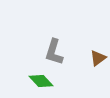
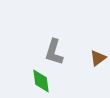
green diamond: rotated 35 degrees clockwise
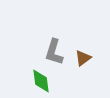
brown triangle: moved 15 px left
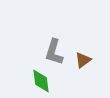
brown triangle: moved 2 px down
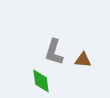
brown triangle: rotated 42 degrees clockwise
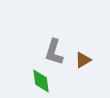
brown triangle: rotated 36 degrees counterclockwise
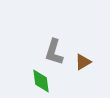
brown triangle: moved 2 px down
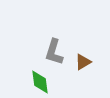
green diamond: moved 1 px left, 1 px down
